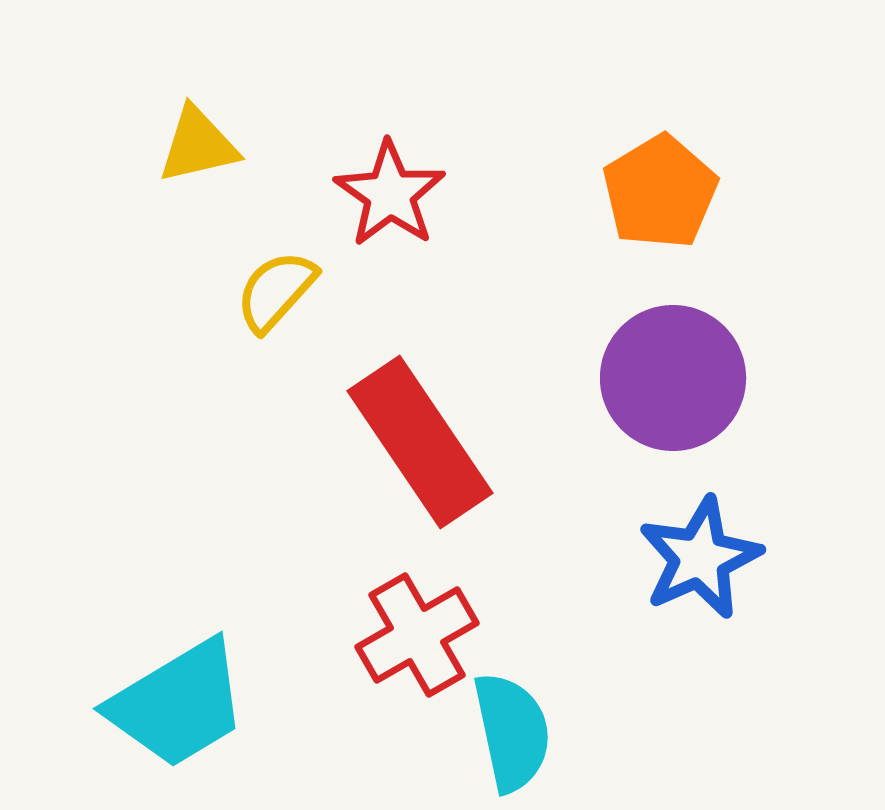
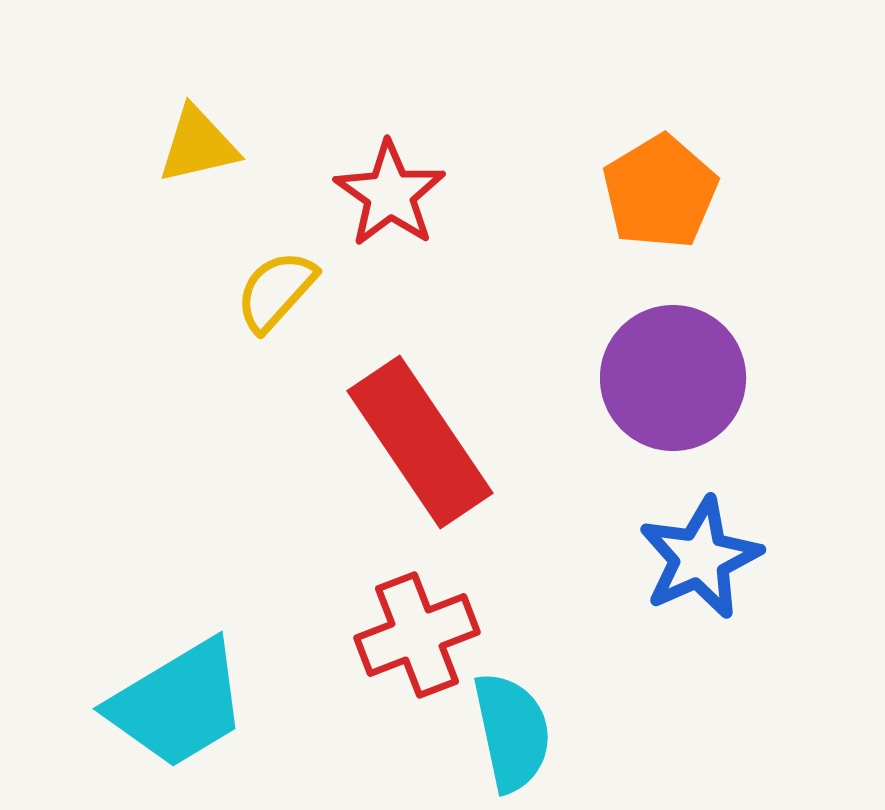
red cross: rotated 9 degrees clockwise
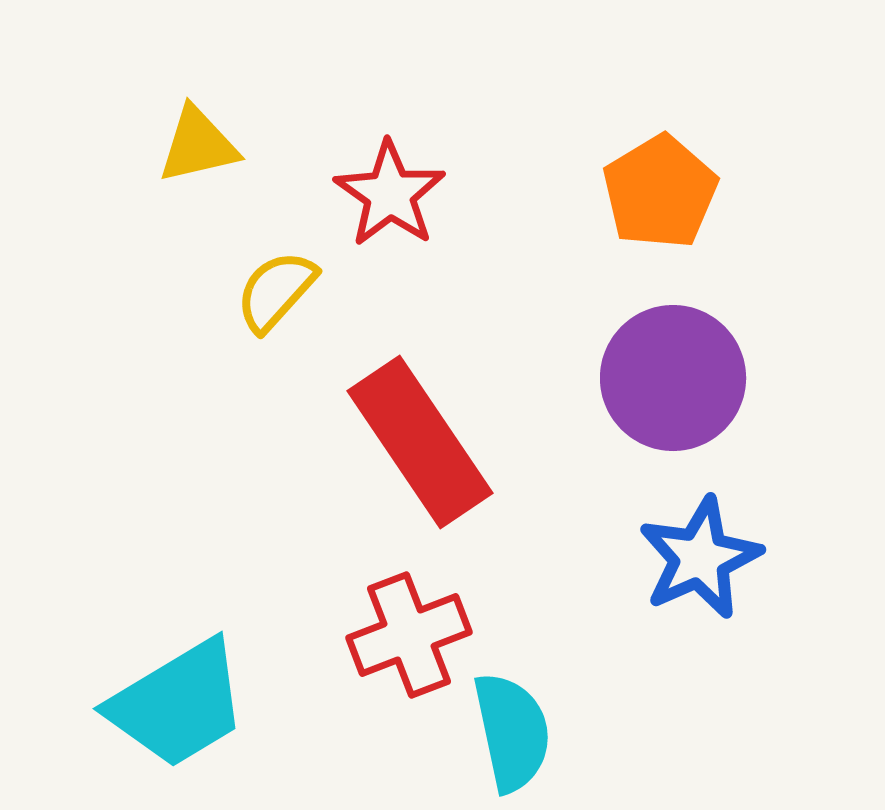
red cross: moved 8 px left
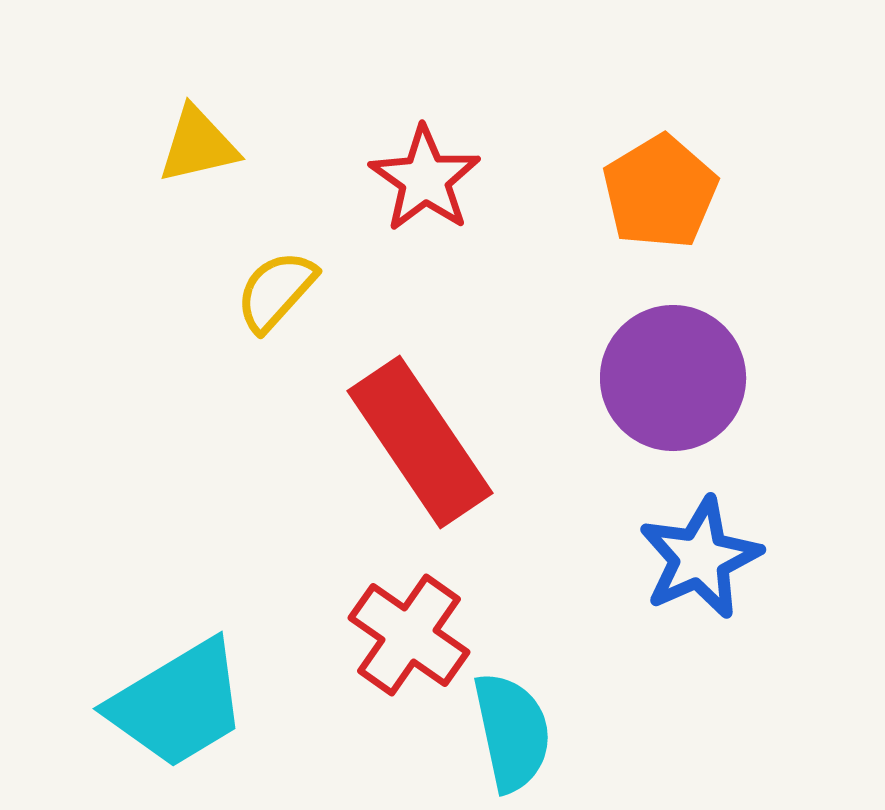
red star: moved 35 px right, 15 px up
red cross: rotated 34 degrees counterclockwise
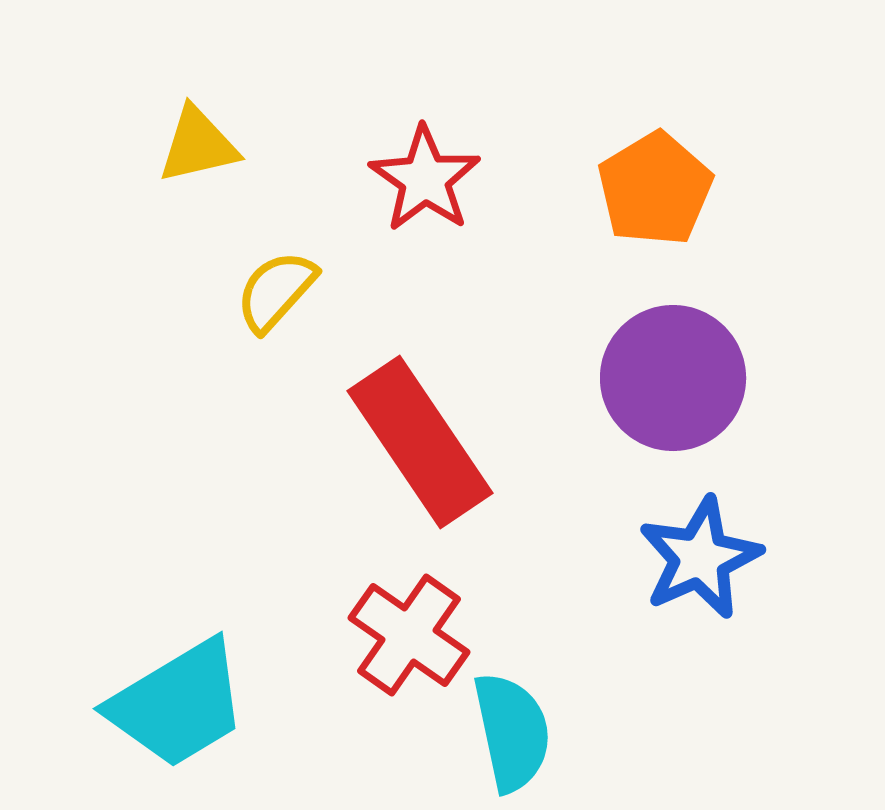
orange pentagon: moved 5 px left, 3 px up
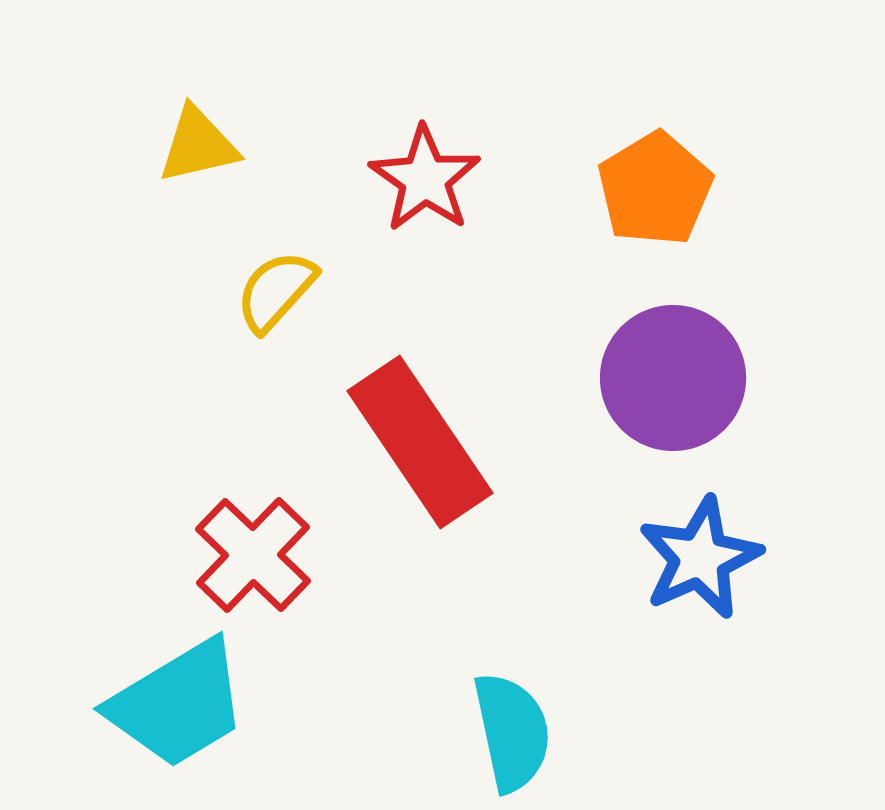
red cross: moved 156 px left, 80 px up; rotated 9 degrees clockwise
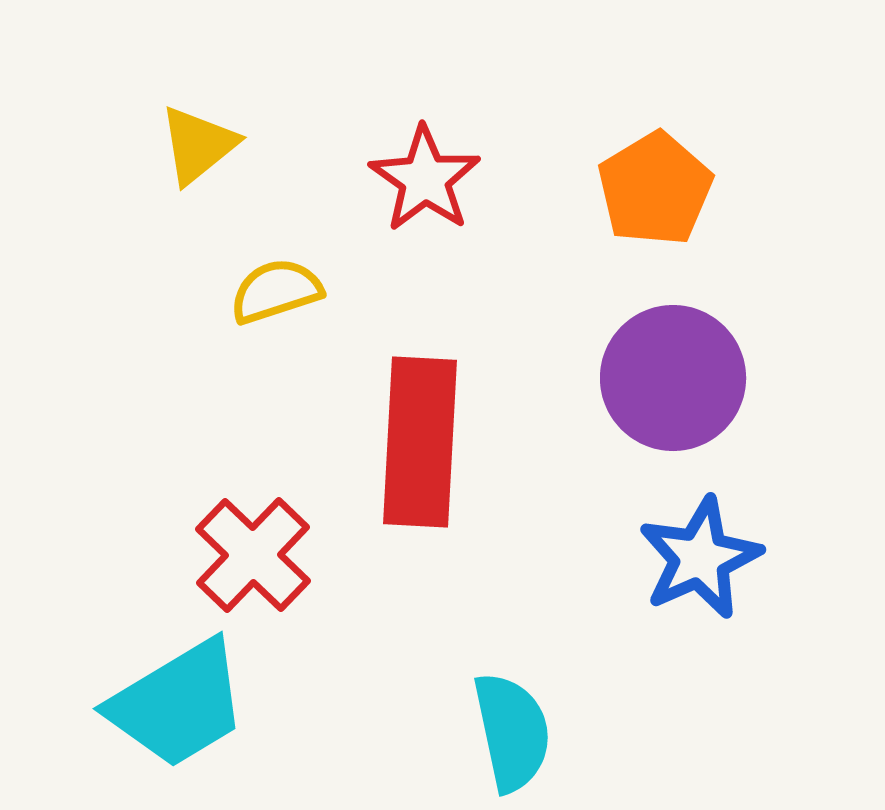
yellow triangle: rotated 26 degrees counterclockwise
yellow semicircle: rotated 30 degrees clockwise
red rectangle: rotated 37 degrees clockwise
